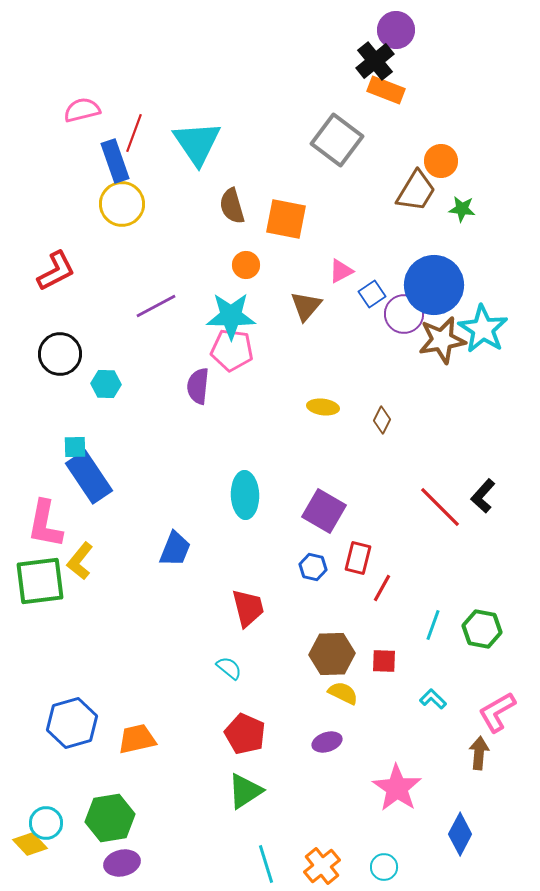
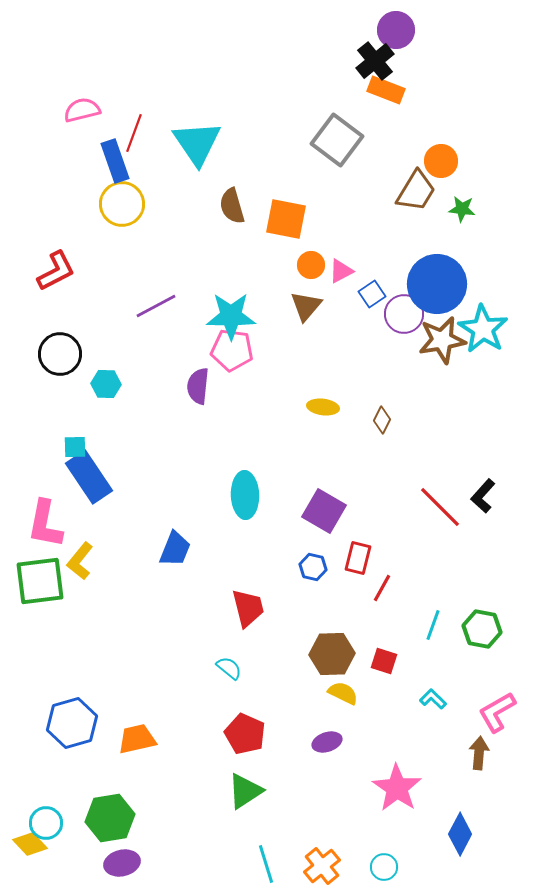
orange circle at (246, 265): moved 65 px right
blue circle at (434, 285): moved 3 px right, 1 px up
red square at (384, 661): rotated 16 degrees clockwise
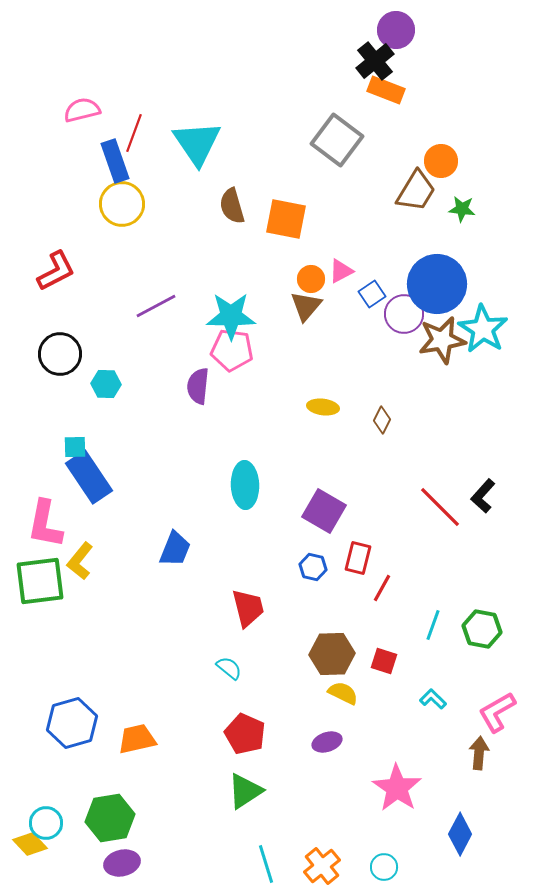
orange circle at (311, 265): moved 14 px down
cyan ellipse at (245, 495): moved 10 px up
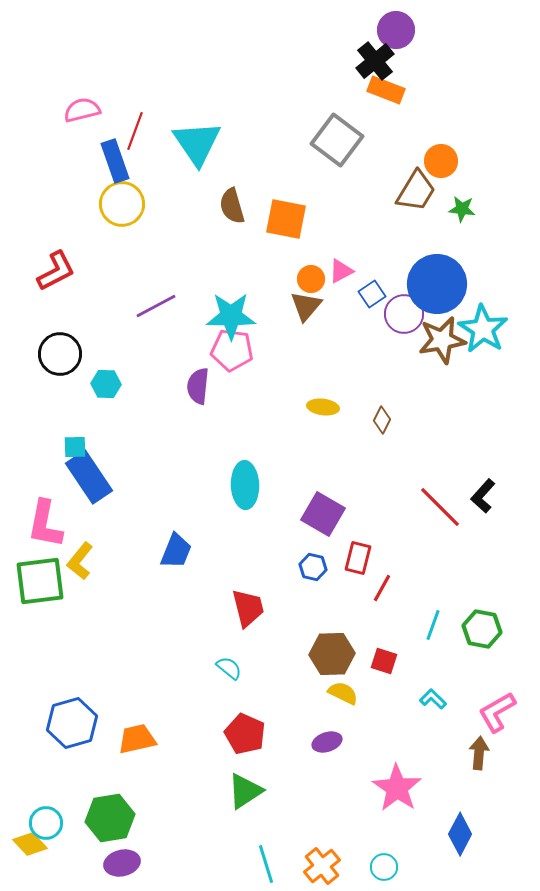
red line at (134, 133): moved 1 px right, 2 px up
purple square at (324, 511): moved 1 px left, 3 px down
blue trapezoid at (175, 549): moved 1 px right, 2 px down
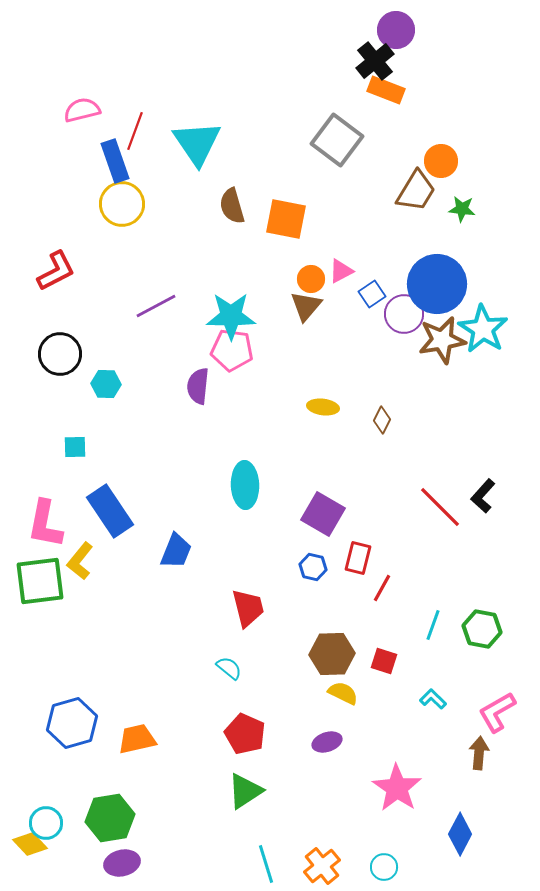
blue rectangle at (89, 477): moved 21 px right, 34 px down
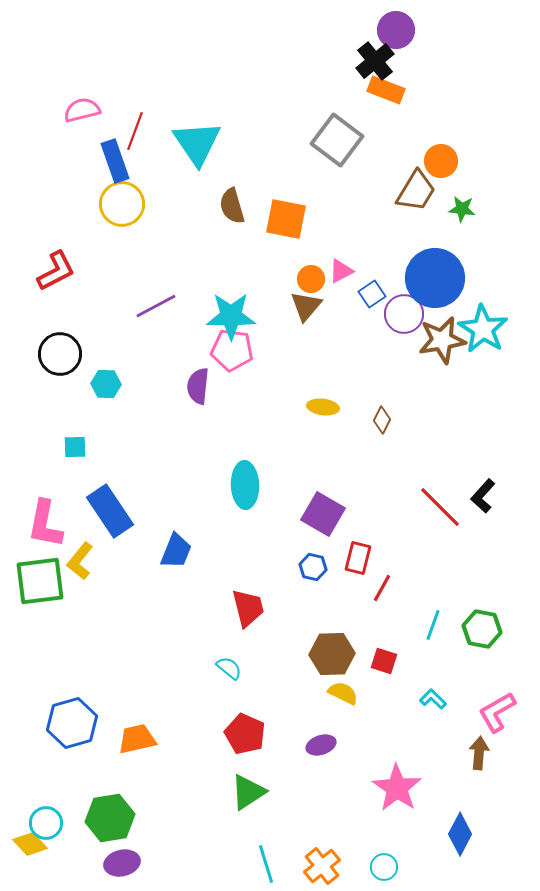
blue circle at (437, 284): moved 2 px left, 6 px up
purple ellipse at (327, 742): moved 6 px left, 3 px down
green triangle at (245, 791): moved 3 px right, 1 px down
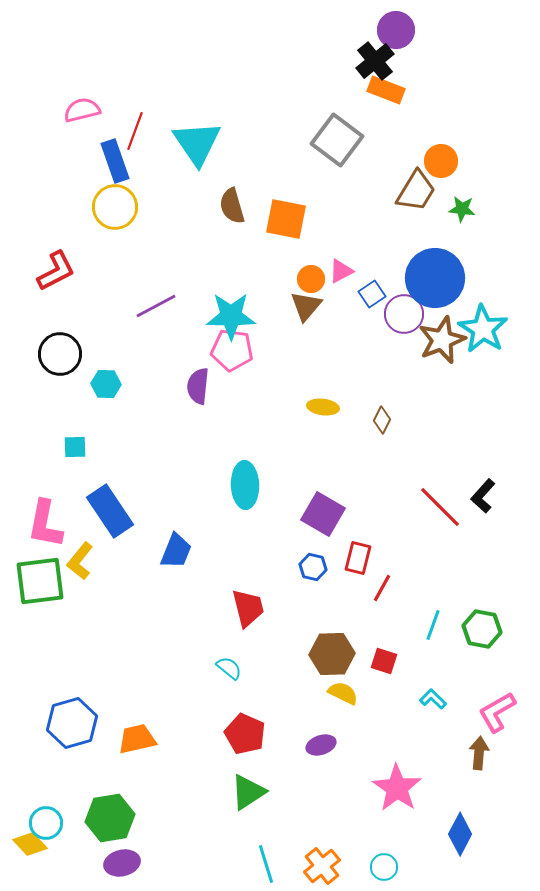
yellow circle at (122, 204): moved 7 px left, 3 px down
brown star at (442, 340): rotated 12 degrees counterclockwise
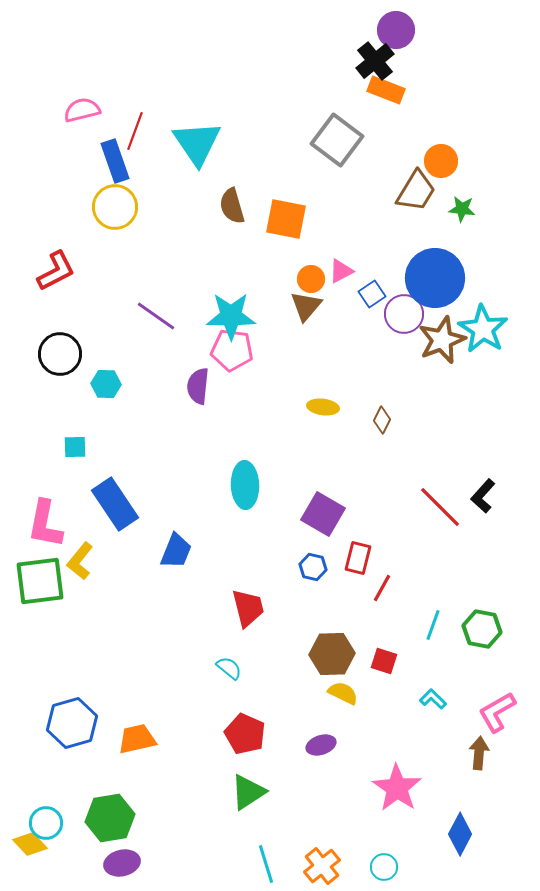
purple line at (156, 306): moved 10 px down; rotated 63 degrees clockwise
blue rectangle at (110, 511): moved 5 px right, 7 px up
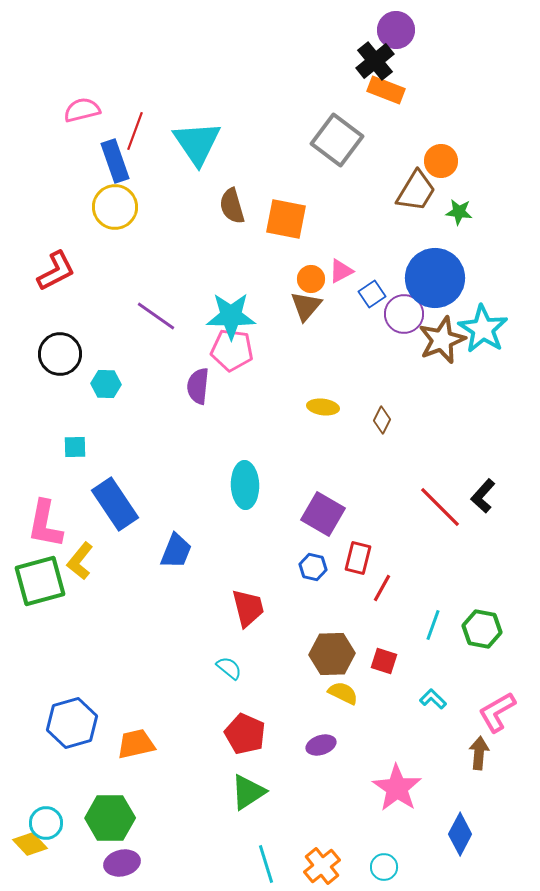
green star at (462, 209): moved 3 px left, 3 px down
green square at (40, 581): rotated 8 degrees counterclockwise
orange trapezoid at (137, 739): moved 1 px left, 5 px down
green hexagon at (110, 818): rotated 9 degrees clockwise
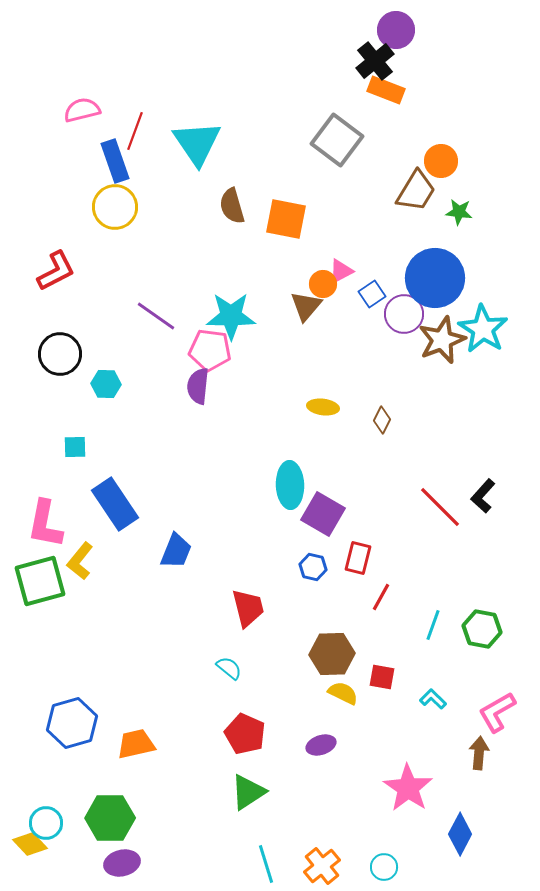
orange circle at (311, 279): moved 12 px right, 5 px down
pink pentagon at (232, 350): moved 22 px left
cyan ellipse at (245, 485): moved 45 px right
red line at (382, 588): moved 1 px left, 9 px down
red square at (384, 661): moved 2 px left, 16 px down; rotated 8 degrees counterclockwise
pink star at (397, 788): moved 11 px right
